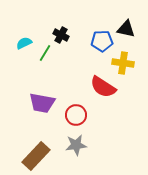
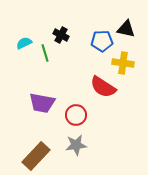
green line: rotated 48 degrees counterclockwise
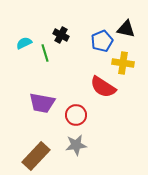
blue pentagon: rotated 20 degrees counterclockwise
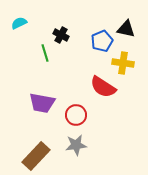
cyan semicircle: moved 5 px left, 20 px up
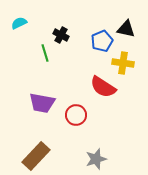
gray star: moved 20 px right, 14 px down; rotated 10 degrees counterclockwise
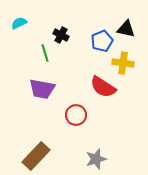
purple trapezoid: moved 14 px up
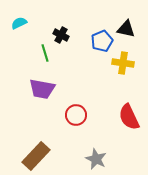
red semicircle: moved 26 px right, 30 px down; rotated 32 degrees clockwise
gray star: rotated 30 degrees counterclockwise
